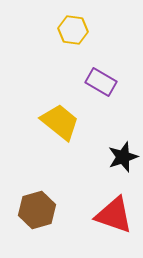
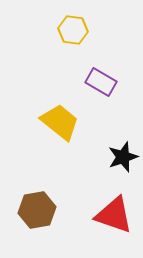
brown hexagon: rotated 6 degrees clockwise
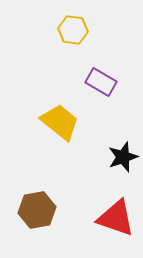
red triangle: moved 2 px right, 3 px down
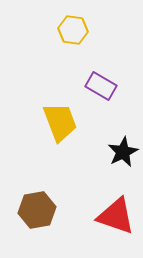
purple rectangle: moved 4 px down
yellow trapezoid: rotated 30 degrees clockwise
black star: moved 5 px up; rotated 8 degrees counterclockwise
red triangle: moved 2 px up
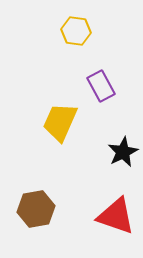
yellow hexagon: moved 3 px right, 1 px down
purple rectangle: rotated 32 degrees clockwise
yellow trapezoid: rotated 135 degrees counterclockwise
brown hexagon: moved 1 px left, 1 px up
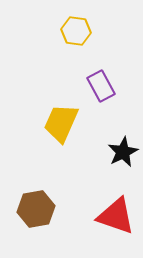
yellow trapezoid: moved 1 px right, 1 px down
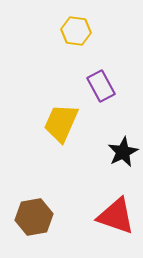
brown hexagon: moved 2 px left, 8 px down
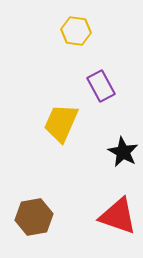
black star: rotated 16 degrees counterclockwise
red triangle: moved 2 px right
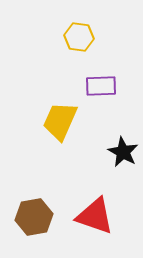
yellow hexagon: moved 3 px right, 6 px down
purple rectangle: rotated 64 degrees counterclockwise
yellow trapezoid: moved 1 px left, 2 px up
red triangle: moved 23 px left
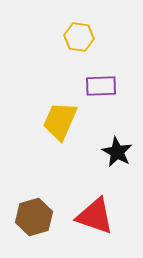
black star: moved 6 px left
brown hexagon: rotated 6 degrees counterclockwise
